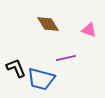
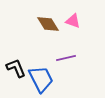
pink triangle: moved 16 px left, 9 px up
blue trapezoid: rotated 132 degrees counterclockwise
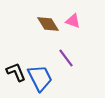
purple line: rotated 66 degrees clockwise
black L-shape: moved 4 px down
blue trapezoid: moved 1 px left, 1 px up
